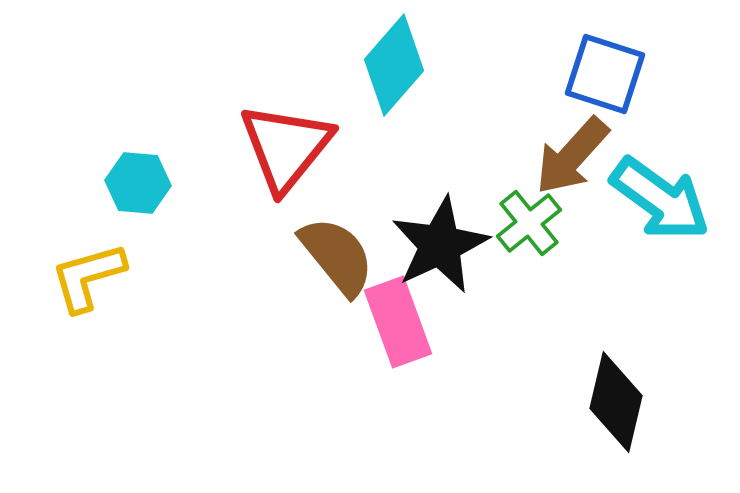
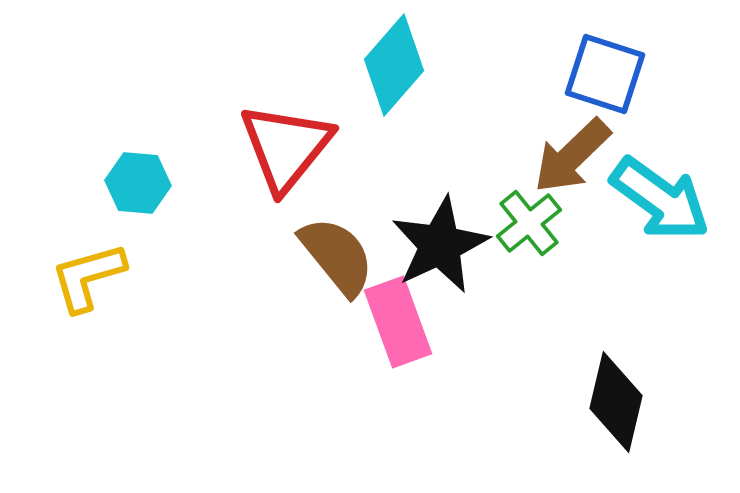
brown arrow: rotated 4 degrees clockwise
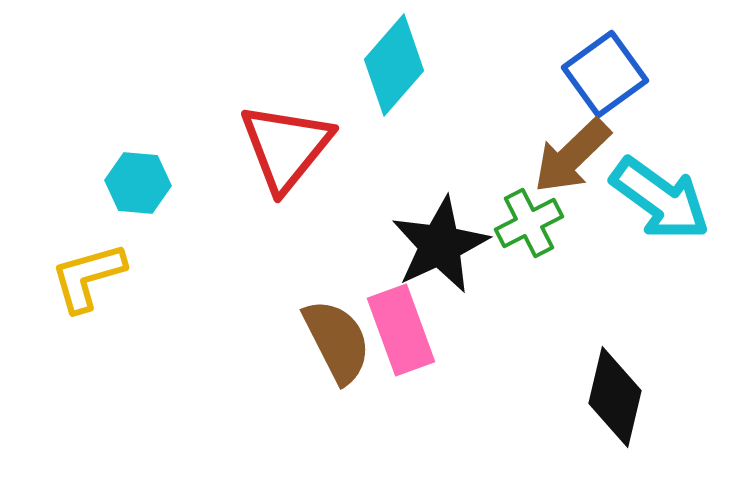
blue square: rotated 36 degrees clockwise
green cross: rotated 12 degrees clockwise
brown semicircle: moved 85 px down; rotated 12 degrees clockwise
pink rectangle: moved 3 px right, 8 px down
black diamond: moved 1 px left, 5 px up
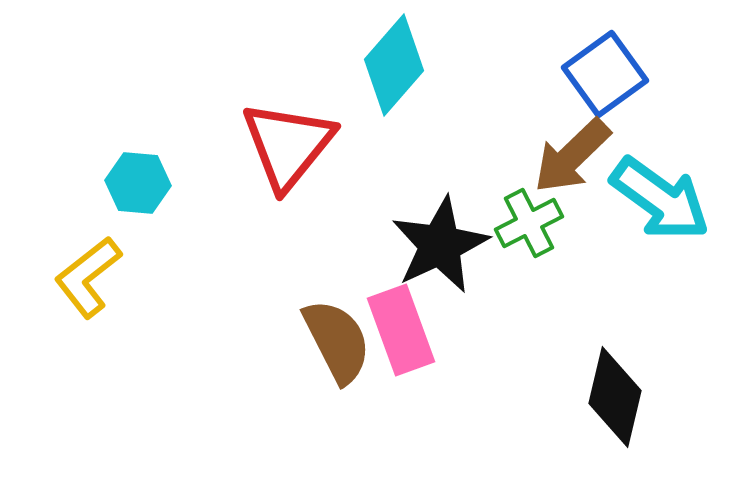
red triangle: moved 2 px right, 2 px up
yellow L-shape: rotated 22 degrees counterclockwise
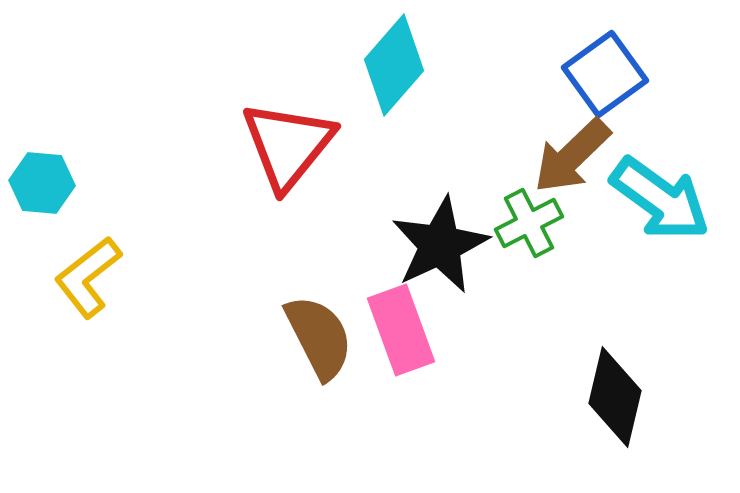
cyan hexagon: moved 96 px left
brown semicircle: moved 18 px left, 4 px up
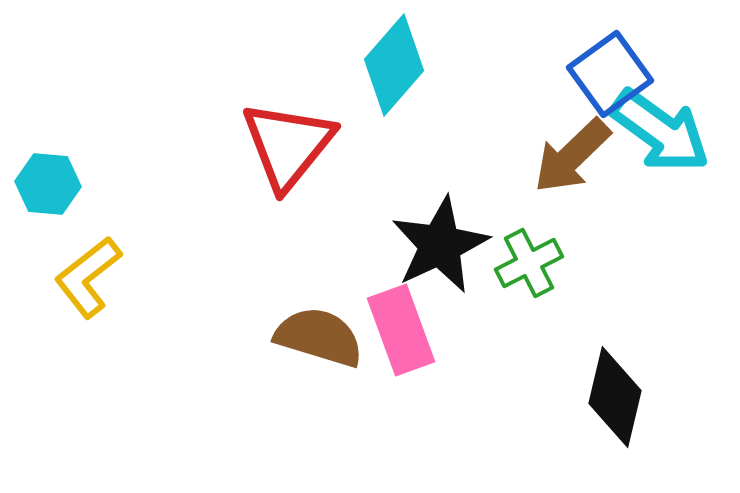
blue square: moved 5 px right
cyan hexagon: moved 6 px right, 1 px down
cyan arrow: moved 68 px up
green cross: moved 40 px down
brown semicircle: rotated 46 degrees counterclockwise
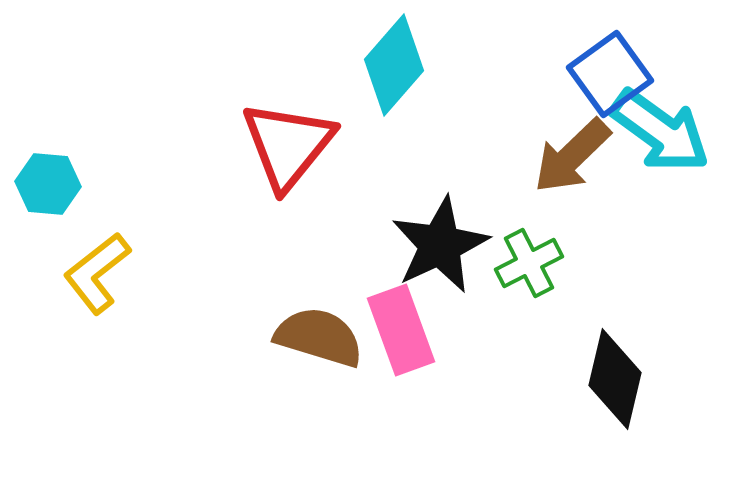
yellow L-shape: moved 9 px right, 4 px up
black diamond: moved 18 px up
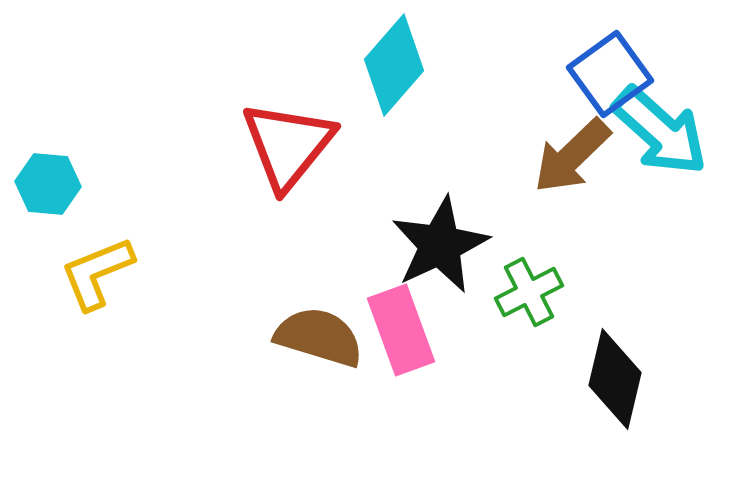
cyan arrow: rotated 6 degrees clockwise
green cross: moved 29 px down
yellow L-shape: rotated 16 degrees clockwise
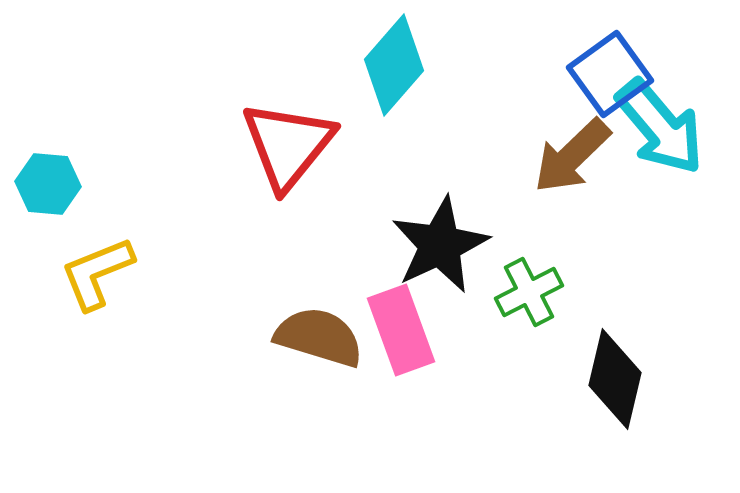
cyan arrow: moved 4 px up; rotated 8 degrees clockwise
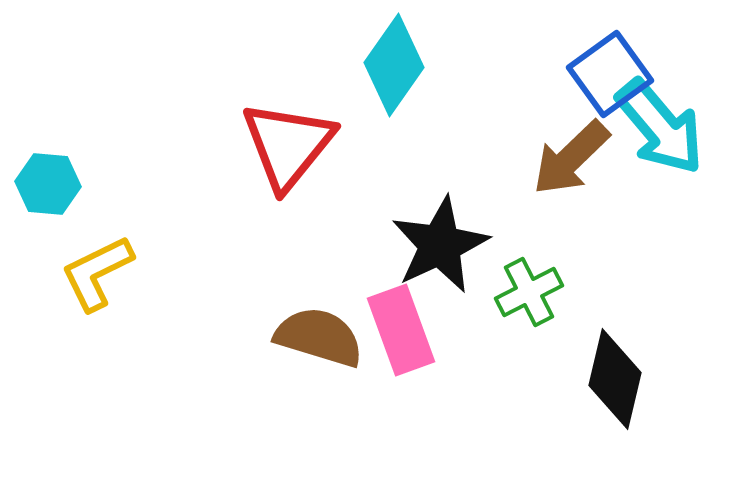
cyan diamond: rotated 6 degrees counterclockwise
brown arrow: moved 1 px left, 2 px down
yellow L-shape: rotated 4 degrees counterclockwise
